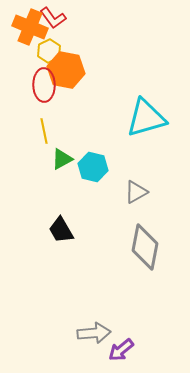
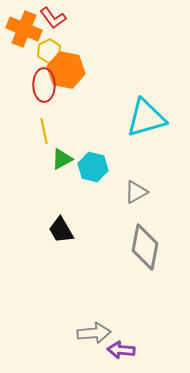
orange cross: moved 6 px left, 2 px down
purple arrow: rotated 44 degrees clockwise
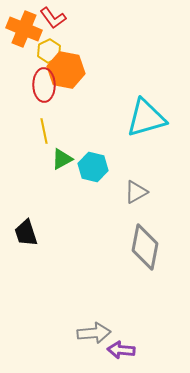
black trapezoid: moved 35 px left, 3 px down; rotated 12 degrees clockwise
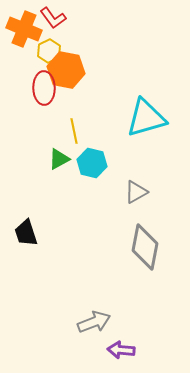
red ellipse: moved 3 px down
yellow line: moved 30 px right
green triangle: moved 3 px left
cyan hexagon: moved 1 px left, 4 px up
gray arrow: moved 11 px up; rotated 16 degrees counterclockwise
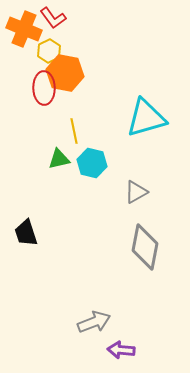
orange hexagon: moved 1 px left, 3 px down
green triangle: rotated 15 degrees clockwise
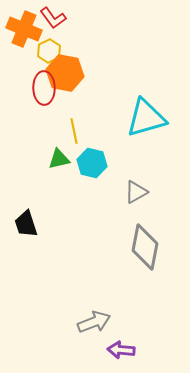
black trapezoid: moved 9 px up
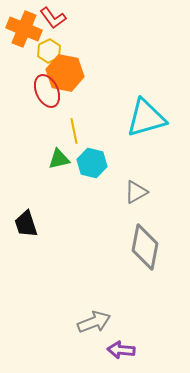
red ellipse: moved 3 px right, 3 px down; rotated 24 degrees counterclockwise
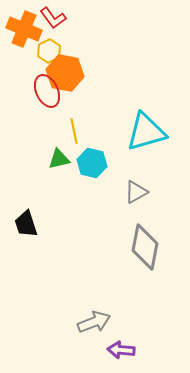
cyan triangle: moved 14 px down
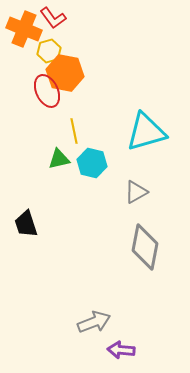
yellow hexagon: rotated 10 degrees clockwise
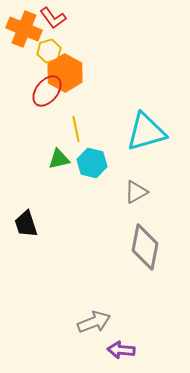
orange hexagon: rotated 18 degrees clockwise
red ellipse: rotated 64 degrees clockwise
yellow line: moved 2 px right, 2 px up
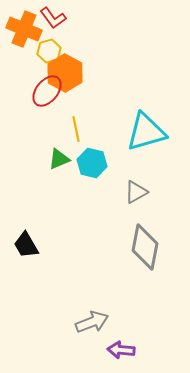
green triangle: rotated 10 degrees counterclockwise
black trapezoid: moved 21 px down; rotated 12 degrees counterclockwise
gray arrow: moved 2 px left
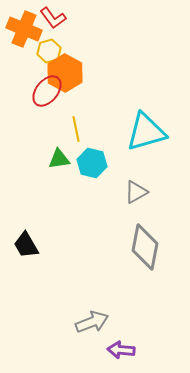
green triangle: rotated 15 degrees clockwise
